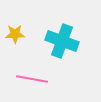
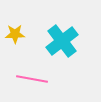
cyan cross: rotated 32 degrees clockwise
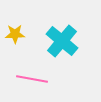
cyan cross: rotated 12 degrees counterclockwise
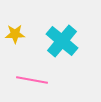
pink line: moved 1 px down
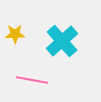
cyan cross: rotated 8 degrees clockwise
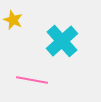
yellow star: moved 2 px left, 14 px up; rotated 24 degrees clockwise
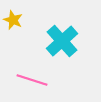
pink line: rotated 8 degrees clockwise
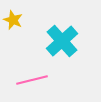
pink line: rotated 32 degrees counterclockwise
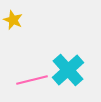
cyan cross: moved 6 px right, 29 px down
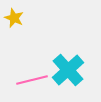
yellow star: moved 1 px right, 2 px up
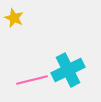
cyan cross: rotated 16 degrees clockwise
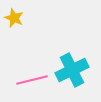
cyan cross: moved 4 px right
